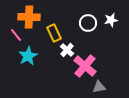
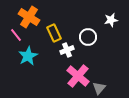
orange cross: rotated 30 degrees clockwise
white circle: moved 14 px down
white cross: rotated 24 degrees clockwise
pink cross: moved 7 px left, 10 px down
gray triangle: moved 1 px down; rotated 40 degrees counterclockwise
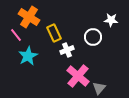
white star: rotated 16 degrees clockwise
white circle: moved 5 px right
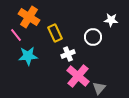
yellow rectangle: moved 1 px right
white cross: moved 1 px right, 4 px down
cyan star: rotated 24 degrees clockwise
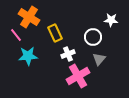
pink cross: rotated 20 degrees clockwise
gray triangle: moved 29 px up
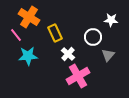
white cross: rotated 24 degrees counterclockwise
gray triangle: moved 9 px right, 4 px up
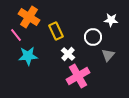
yellow rectangle: moved 1 px right, 2 px up
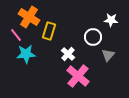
yellow rectangle: moved 7 px left; rotated 42 degrees clockwise
cyan star: moved 2 px left, 2 px up
pink cross: rotated 20 degrees counterclockwise
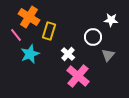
cyan star: moved 4 px right; rotated 18 degrees counterclockwise
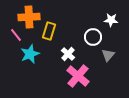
orange cross: rotated 35 degrees counterclockwise
